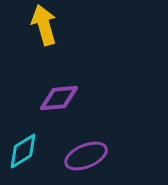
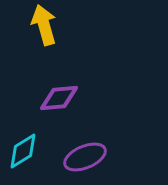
purple ellipse: moved 1 px left, 1 px down
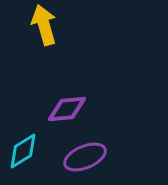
purple diamond: moved 8 px right, 11 px down
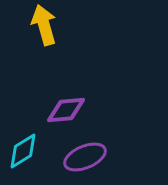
purple diamond: moved 1 px left, 1 px down
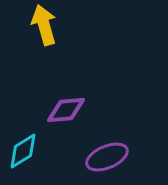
purple ellipse: moved 22 px right
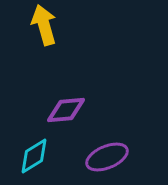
cyan diamond: moved 11 px right, 5 px down
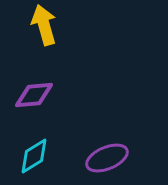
purple diamond: moved 32 px left, 15 px up
purple ellipse: moved 1 px down
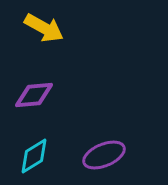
yellow arrow: moved 3 px down; rotated 135 degrees clockwise
purple ellipse: moved 3 px left, 3 px up
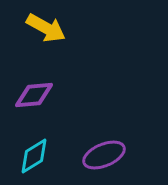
yellow arrow: moved 2 px right
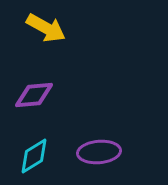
purple ellipse: moved 5 px left, 3 px up; rotated 18 degrees clockwise
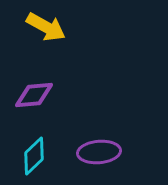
yellow arrow: moved 1 px up
cyan diamond: rotated 12 degrees counterclockwise
